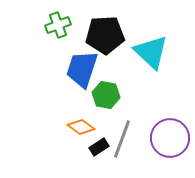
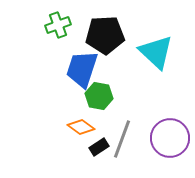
cyan triangle: moved 5 px right
green hexagon: moved 7 px left, 1 px down
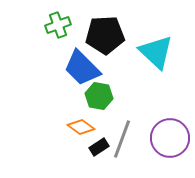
blue trapezoid: moved 1 px up; rotated 63 degrees counterclockwise
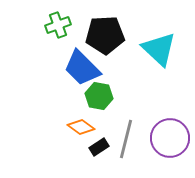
cyan triangle: moved 3 px right, 3 px up
gray line: moved 4 px right; rotated 6 degrees counterclockwise
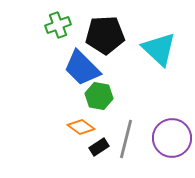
purple circle: moved 2 px right
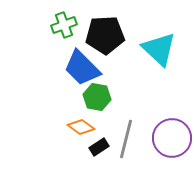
green cross: moved 6 px right
green hexagon: moved 2 px left, 1 px down
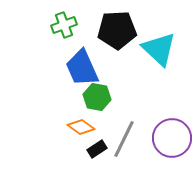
black pentagon: moved 12 px right, 5 px up
blue trapezoid: rotated 21 degrees clockwise
gray line: moved 2 px left; rotated 12 degrees clockwise
black rectangle: moved 2 px left, 2 px down
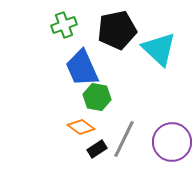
black pentagon: rotated 9 degrees counterclockwise
purple circle: moved 4 px down
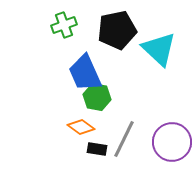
blue trapezoid: moved 3 px right, 5 px down
black rectangle: rotated 42 degrees clockwise
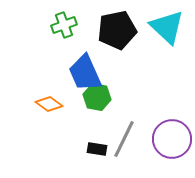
cyan triangle: moved 8 px right, 22 px up
orange diamond: moved 32 px left, 23 px up
purple circle: moved 3 px up
